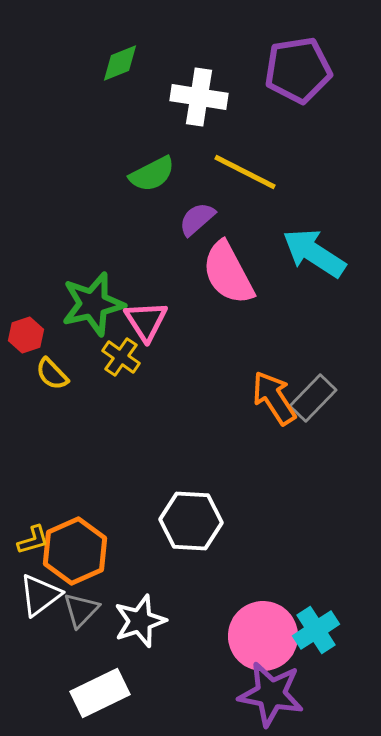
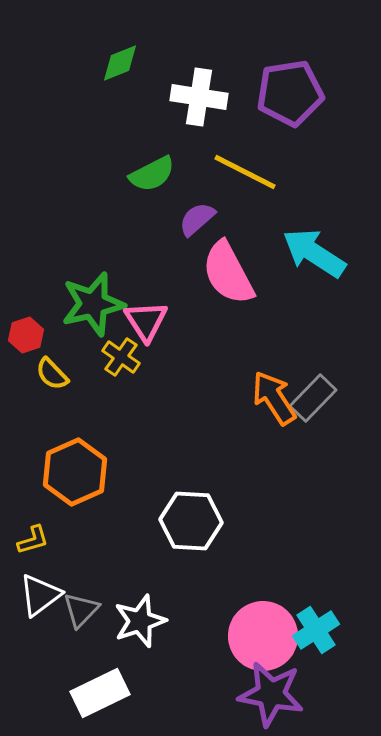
purple pentagon: moved 8 px left, 23 px down
orange hexagon: moved 79 px up
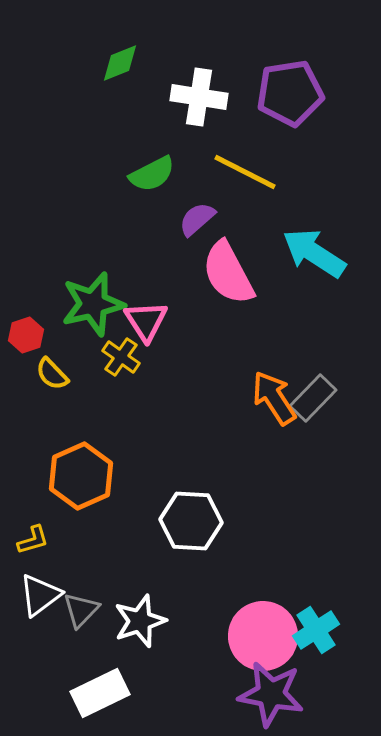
orange hexagon: moved 6 px right, 4 px down
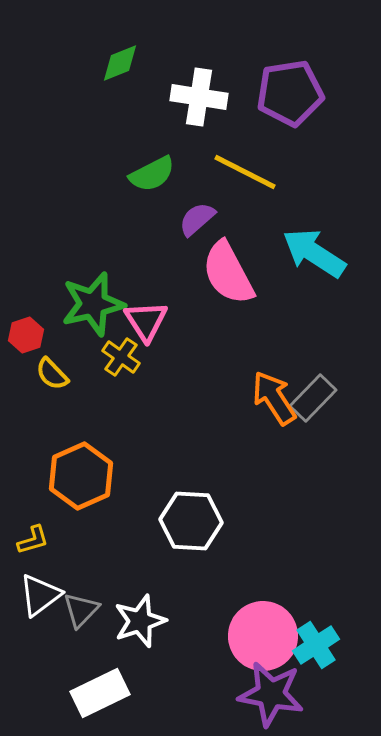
cyan cross: moved 15 px down
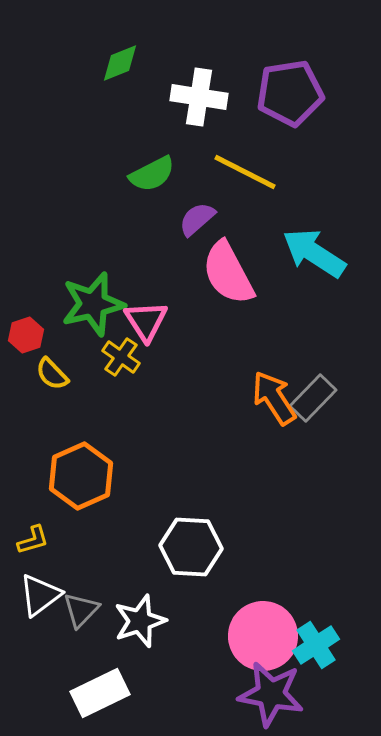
white hexagon: moved 26 px down
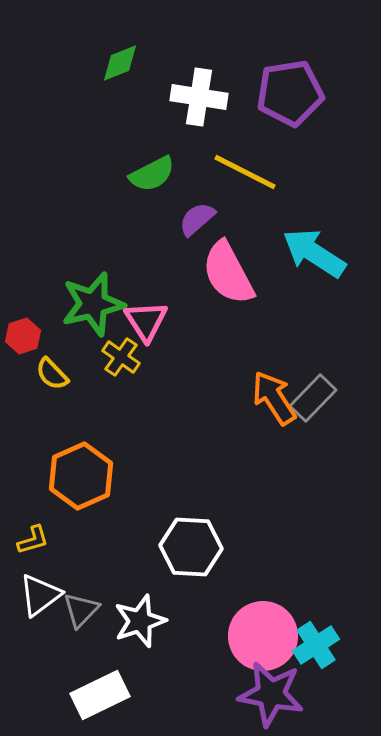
red hexagon: moved 3 px left, 1 px down
white rectangle: moved 2 px down
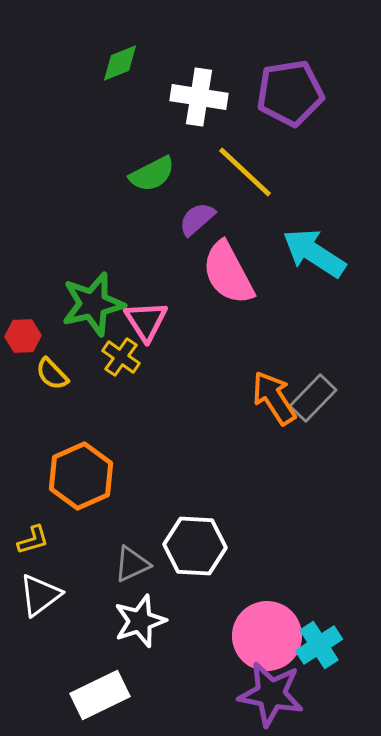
yellow line: rotated 16 degrees clockwise
red hexagon: rotated 16 degrees clockwise
white hexagon: moved 4 px right, 1 px up
gray triangle: moved 51 px right, 46 px up; rotated 21 degrees clockwise
pink circle: moved 4 px right
cyan cross: moved 3 px right
